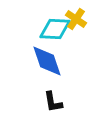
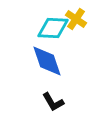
cyan diamond: moved 2 px left, 1 px up
black L-shape: rotated 20 degrees counterclockwise
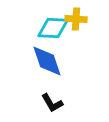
yellow cross: rotated 30 degrees counterclockwise
black L-shape: moved 1 px left, 1 px down
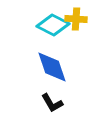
cyan diamond: moved 3 px up; rotated 24 degrees clockwise
blue diamond: moved 5 px right, 6 px down
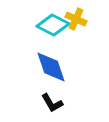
yellow cross: rotated 20 degrees clockwise
blue diamond: moved 1 px left
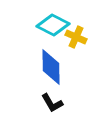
yellow cross: moved 18 px down
blue diamond: rotated 18 degrees clockwise
